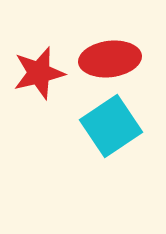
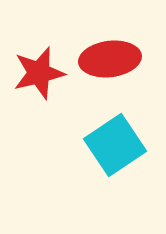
cyan square: moved 4 px right, 19 px down
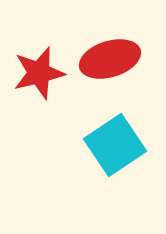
red ellipse: rotated 10 degrees counterclockwise
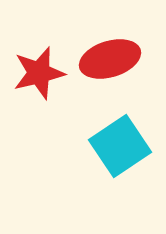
cyan square: moved 5 px right, 1 px down
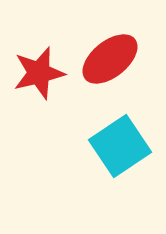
red ellipse: rotated 22 degrees counterclockwise
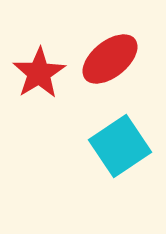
red star: rotated 18 degrees counterclockwise
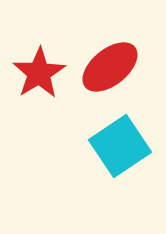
red ellipse: moved 8 px down
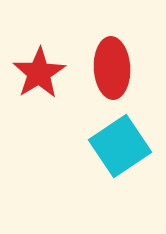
red ellipse: moved 2 px right, 1 px down; rotated 54 degrees counterclockwise
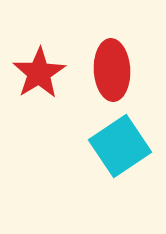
red ellipse: moved 2 px down
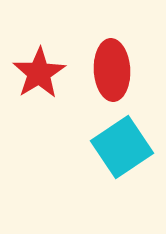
cyan square: moved 2 px right, 1 px down
